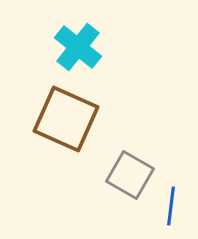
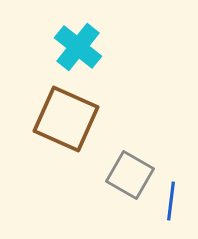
blue line: moved 5 px up
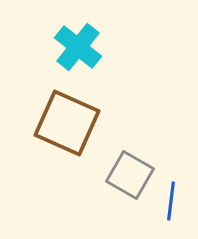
brown square: moved 1 px right, 4 px down
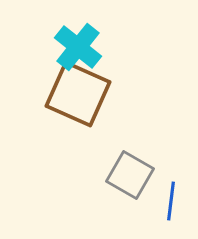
brown square: moved 11 px right, 29 px up
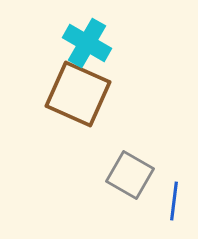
cyan cross: moved 9 px right, 4 px up; rotated 9 degrees counterclockwise
blue line: moved 3 px right
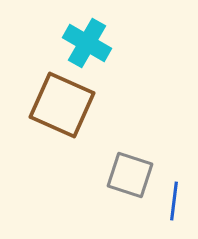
brown square: moved 16 px left, 11 px down
gray square: rotated 12 degrees counterclockwise
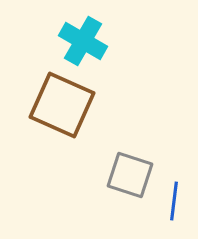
cyan cross: moved 4 px left, 2 px up
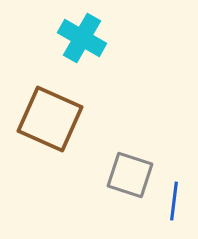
cyan cross: moved 1 px left, 3 px up
brown square: moved 12 px left, 14 px down
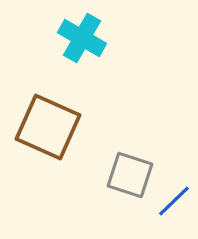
brown square: moved 2 px left, 8 px down
blue line: rotated 39 degrees clockwise
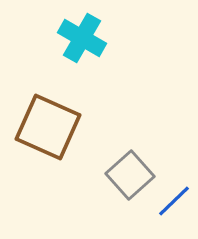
gray square: rotated 30 degrees clockwise
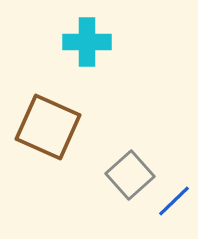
cyan cross: moved 5 px right, 4 px down; rotated 30 degrees counterclockwise
